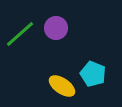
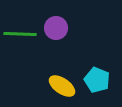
green line: rotated 44 degrees clockwise
cyan pentagon: moved 4 px right, 6 px down
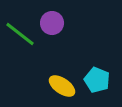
purple circle: moved 4 px left, 5 px up
green line: rotated 36 degrees clockwise
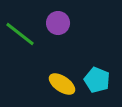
purple circle: moved 6 px right
yellow ellipse: moved 2 px up
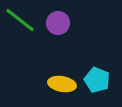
green line: moved 14 px up
yellow ellipse: rotated 24 degrees counterclockwise
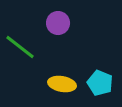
green line: moved 27 px down
cyan pentagon: moved 3 px right, 3 px down
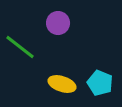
yellow ellipse: rotated 8 degrees clockwise
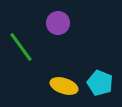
green line: moved 1 px right; rotated 16 degrees clockwise
yellow ellipse: moved 2 px right, 2 px down
